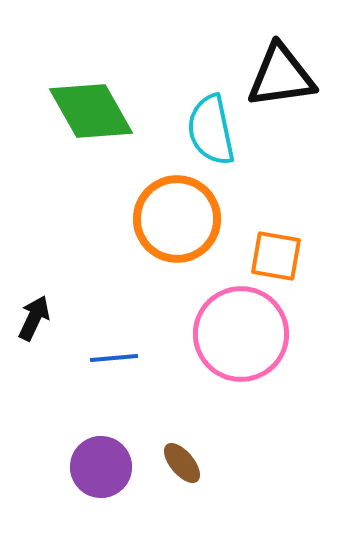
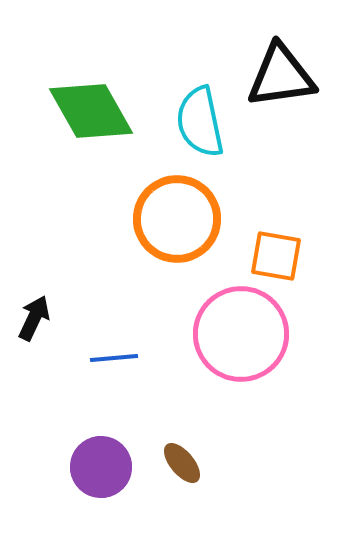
cyan semicircle: moved 11 px left, 8 px up
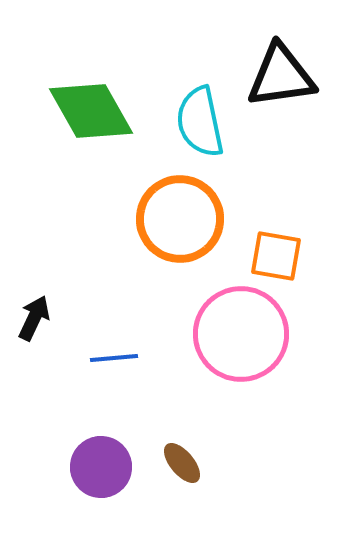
orange circle: moved 3 px right
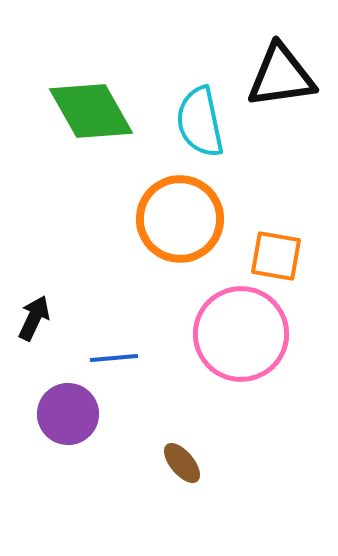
purple circle: moved 33 px left, 53 px up
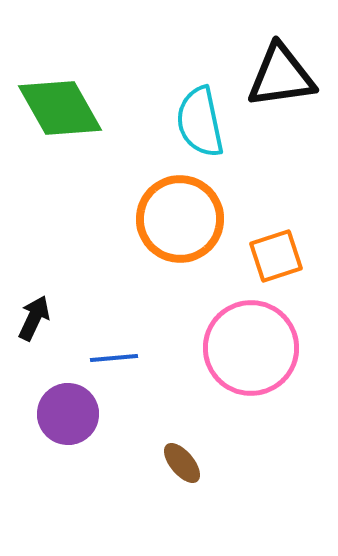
green diamond: moved 31 px left, 3 px up
orange square: rotated 28 degrees counterclockwise
pink circle: moved 10 px right, 14 px down
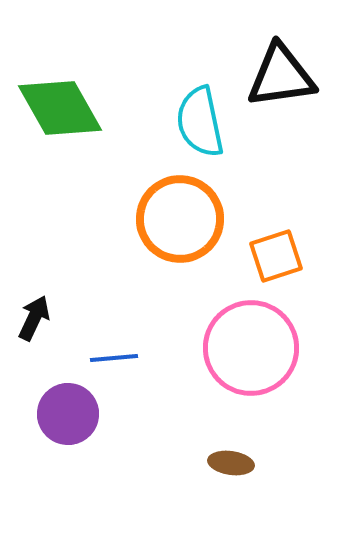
brown ellipse: moved 49 px right; rotated 42 degrees counterclockwise
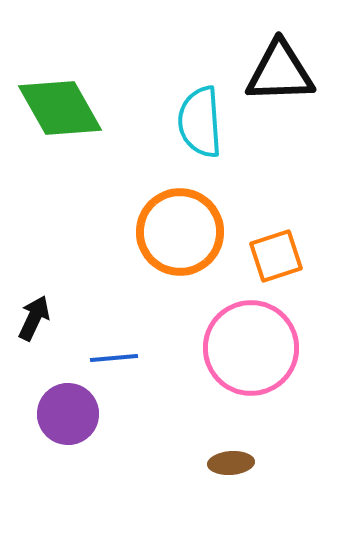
black triangle: moved 1 px left, 4 px up; rotated 6 degrees clockwise
cyan semicircle: rotated 8 degrees clockwise
orange circle: moved 13 px down
brown ellipse: rotated 12 degrees counterclockwise
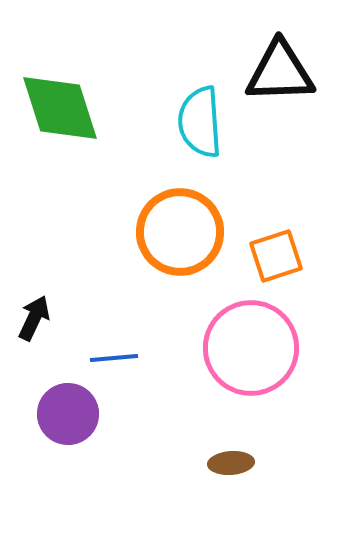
green diamond: rotated 12 degrees clockwise
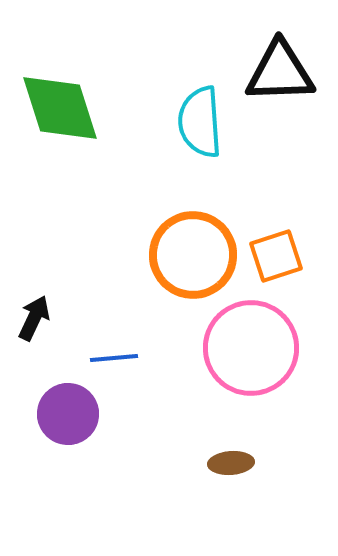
orange circle: moved 13 px right, 23 px down
